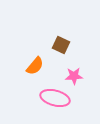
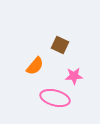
brown square: moved 1 px left
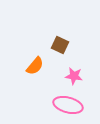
pink star: rotated 12 degrees clockwise
pink ellipse: moved 13 px right, 7 px down
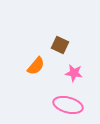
orange semicircle: moved 1 px right
pink star: moved 3 px up
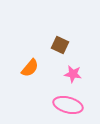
orange semicircle: moved 6 px left, 2 px down
pink star: moved 1 px left, 1 px down
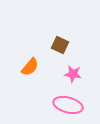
orange semicircle: moved 1 px up
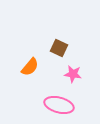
brown square: moved 1 px left, 3 px down
pink ellipse: moved 9 px left
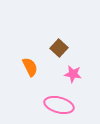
brown square: rotated 18 degrees clockwise
orange semicircle: rotated 66 degrees counterclockwise
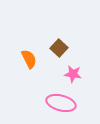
orange semicircle: moved 1 px left, 8 px up
pink ellipse: moved 2 px right, 2 px up
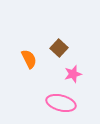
pink star: rotated 24 degrees counterclockwise
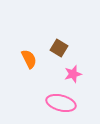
brown square: rotated 12 degrees counterclockwise
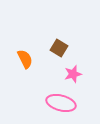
orange semicircle: moved 4 px left
